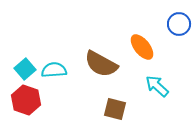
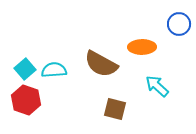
orange ellipse: rotated 52 degrees counterclockwise
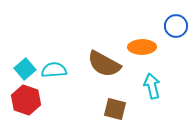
blue circle: moved 3 px left, 2 px down
brown semicircle: moved 3 px right
cyan arrow: moved 5 px left; rotated 35 degrees clockwise
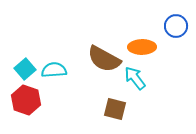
brown semicircle: moved 5 px up
cyan arrow: moved 17 px left, 8 px up; rotated 25 degrees counterclockwise
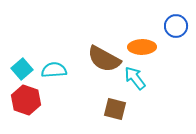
cyan square: moved 3 px left
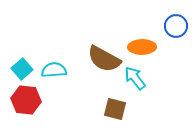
red hexagon: rotated 12 degrees counterclockwise
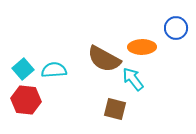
blue circle: moved 2 px down
cyan square: moved 1 px right
cyan arrow: moved 2 px left, 1 px down
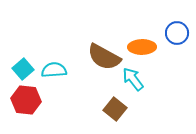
blue circle: moved 1 px right, 5 px down
brown semicircle: moved 2 px up
brown square: rotated 25 degrees clockwise
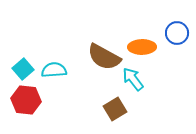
brown square: rotated 20 degrees clockwise
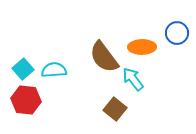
brown semicircle: rotated 24 degrees clockwise
brown square: rotated 20 degrees counterclockwise
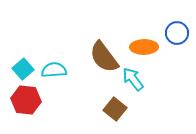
orange ellipse: moved 2 px right
